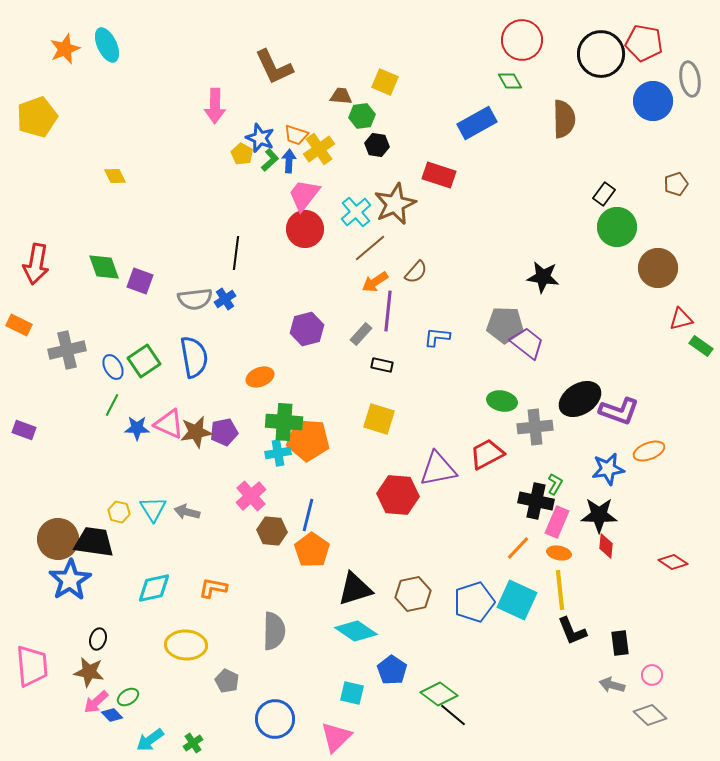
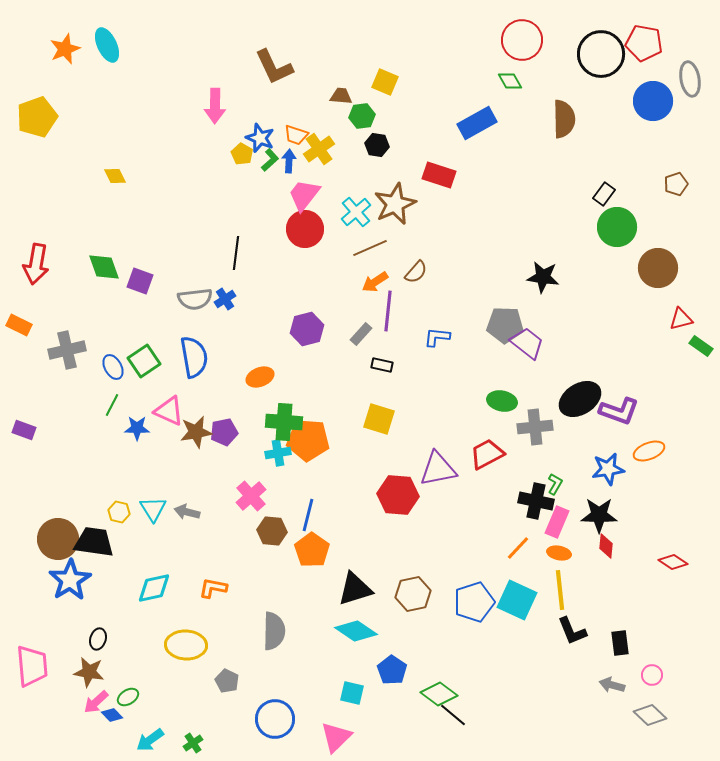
brown line at (370, 248): rotated 16 degrees clockwise
pink triangle at (169, 424): moved 13 px up
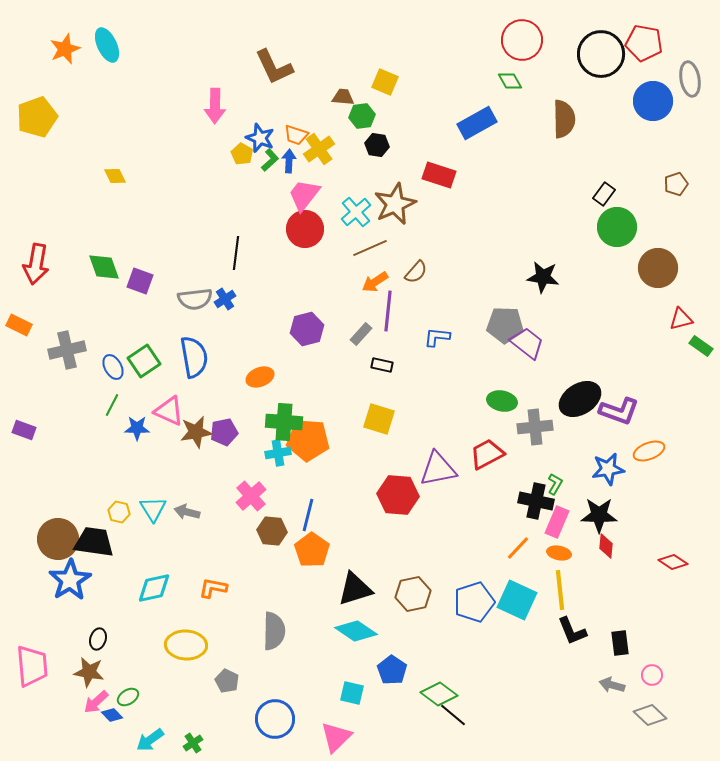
brown trapezoid at (341, 96): moved 2 px right, 1 px down
